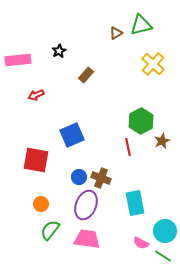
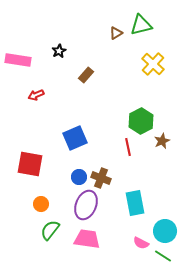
pink rectangle: rotated 15 degrees clockwise
blue square: moved 3 px right, 3 px down
red square: moved 6 px left, 4 px down
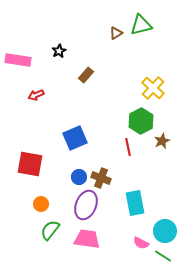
yellow cross: moved 24 px down
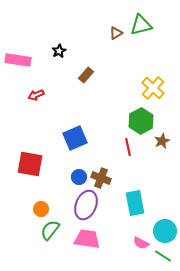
orange circle: moved 5 px down
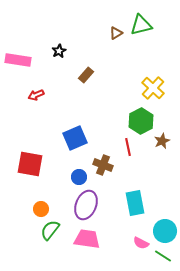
brown cross: moved 2 px right, 13 px up
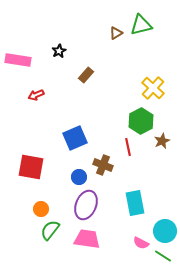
red square: moved 1 px right, 3 px down
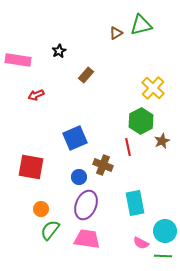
green line: rotated 30 degrees counterclockwise
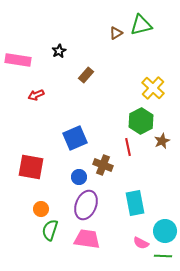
green semicircle: rotated 20 degrees counterclockwise
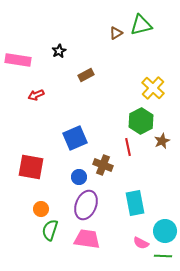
brown rectangle: rotated 21 degrees clockwise
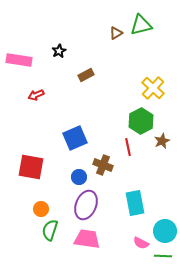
pink rectangle: moved 1 px right
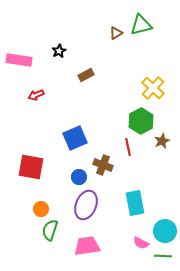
pink trapezoid: moved 7 px down; rotated 16 degrees counterclockwise
